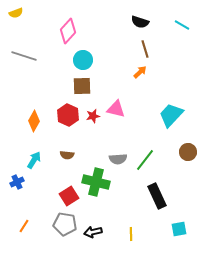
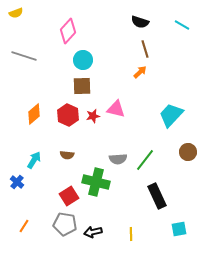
orange diamond: moved 7 px up; rotated 20 degrees clockwise
blue cross: rotated 24 degrees counterclockwise
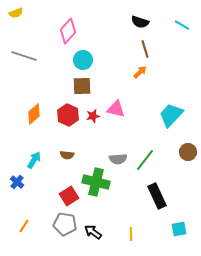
black arrow: rotated 48 degrees clockwise
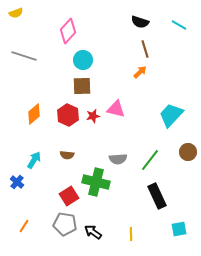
cyan line: moved 3 px left
green line: moved 5 px right
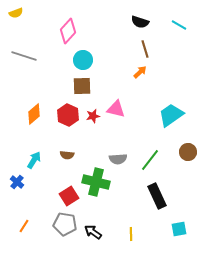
cyan trapezoid: rotated 12 degrees clockwise
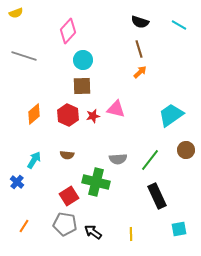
brown line: moved 6 px left
brown circle: moved 2 px left, 2 px up
